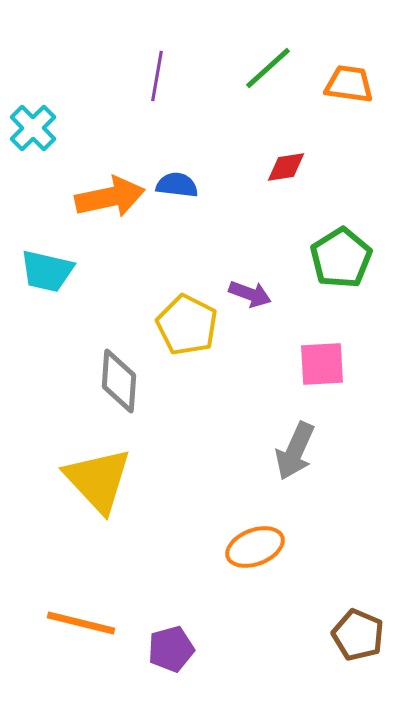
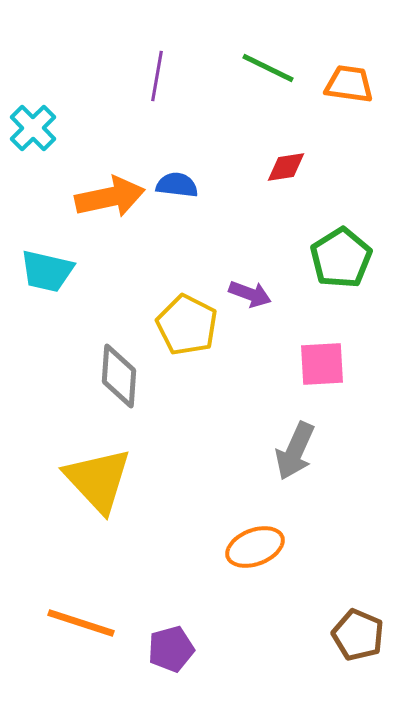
green line: rotated 68 degrees clockwise
gray diamond: moved 5 px up
orange line: rotated 4 degrees clockwise
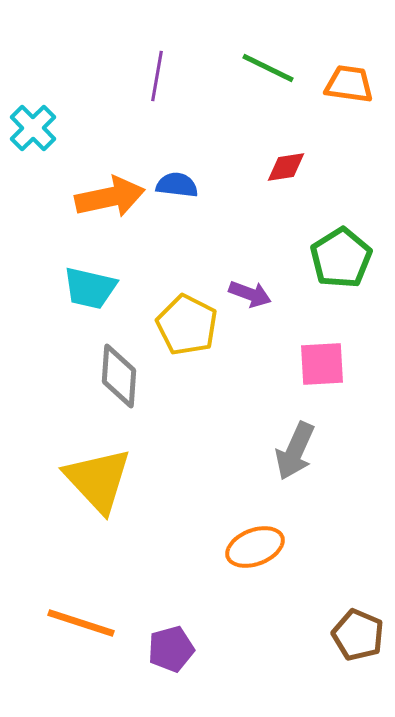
cyan trapezoid: moved 43 px right, 17 px down
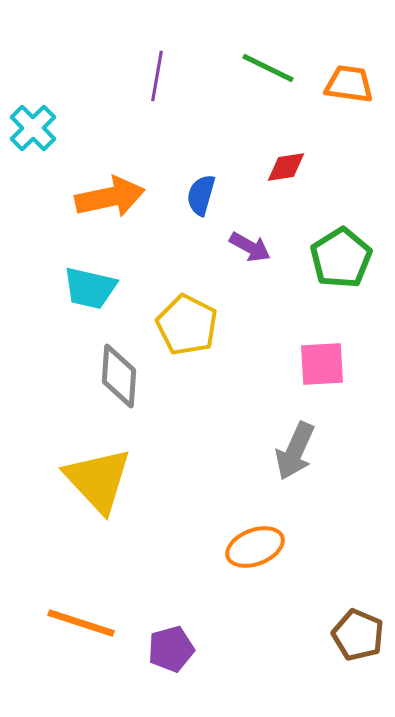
blue semicircle: moved 24 px right, 10 px down; rotated 81 degrees counterclockwise
purple arrow: moved 47 px up; rotated 9 degrees clockwise
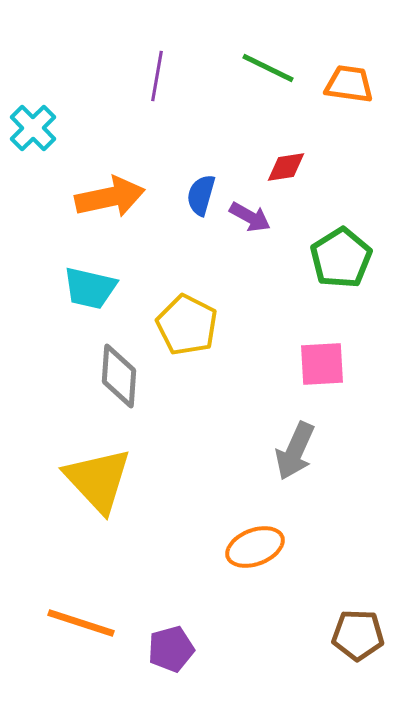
purple arrow: moved 30 px up
brown pentagon: rotated 21 degrees counterclockwise
